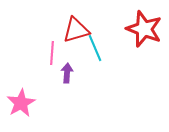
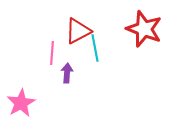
red triangle: moved 2 px right, 1 px down; rotated 12 degrees counterclockwise
cyan line: rotated 12 degrees clockwise
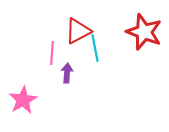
red star: moved 3 px down
pink star: moved 2 px right, 3 px up
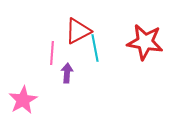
red star: moved 1 px right, 10 px down; rotated 12 degrees counterclockwise
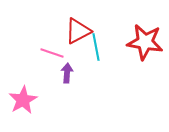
cyan line: moved 1 px right, 1 px up
pink line: rotated 75 degrees counterclockwise
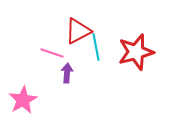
red star: moved 9 px left, 10 px down; rotated 24 degrees counterclockwise
